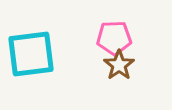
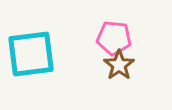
pink pentagon: rotated 8 degrees clockwise
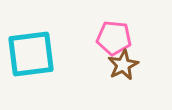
brown star: moved 4 px right; rotated 8 degrees clockwise
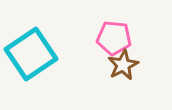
cyan square: rotated 27 degrees counterclockwise
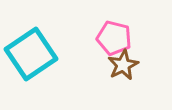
pink pentagon: rotated 8 degrees clockwise
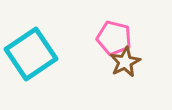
brown star: moved 2 px right, 3 px up
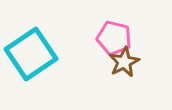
brown star: moved 1 px left
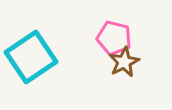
cyan square: moved 3 px down
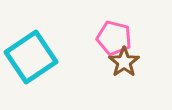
brown star: rotated 8 degrees counterclockwise
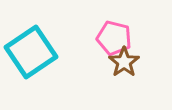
cyan square: moved 5 px up
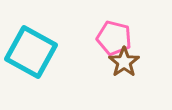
cyan square: rotated 27 degrees counterclockwise
